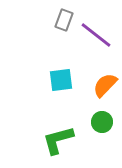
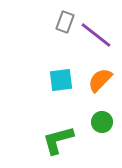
gray rectangle: moved 1 px right, 2 px down
orange semicircle: moved 5 px left, 5 px up
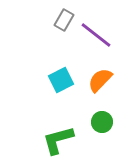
gray rectangle: moved 1 px left, 2 px up; rotated 10 degrees clockwise
cyan square: rotated 20 degrees counterclockwise
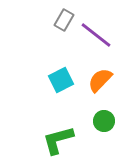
green circle: moved 2 px right, 1 px up
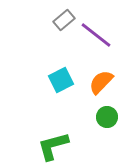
gray rectangle: rotated 20 degrees clockwise
orange semicircle: moved 1 px right, 2 px down
green circle: moved 3 px right, 4 px up
green L-shape: moved 5 px left, 6 px down
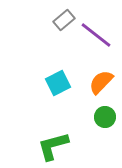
cyan square: moved 3 px left, 3 px down
green circle: moved 2 px left
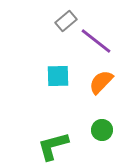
gray rectangle: moved 2 px right, 1 px down
purple line: moved 6 px down
cyan square: moved 7 px up; rotated 25 degrees clockwise
green circle: moved 3 px left, 13 px down
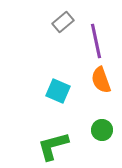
gray rectangle: moved 3 px left, 1 px down
purple line: rotated 40 degrees clockwise
cyan square: moved 15 px down; rotated 25 degrees clockwise
orange semicircle: moved 2 px up; rotated 64 degrees counterclockwise
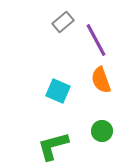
purple line: moved 1 px up; rotated 16 degrees counterclockwise
green circle: moved 1 px down
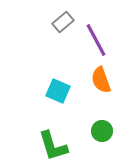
green L-shape: rotated 92 degrees counterclockwise
